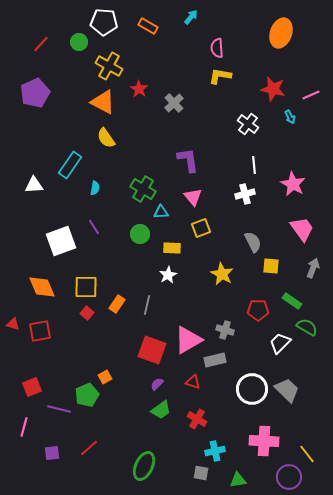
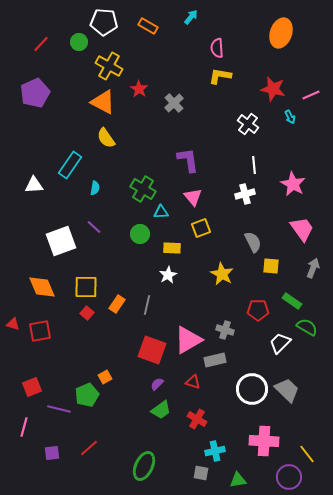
purple line at (94, 227): rotated 14 degrees counterclockwise
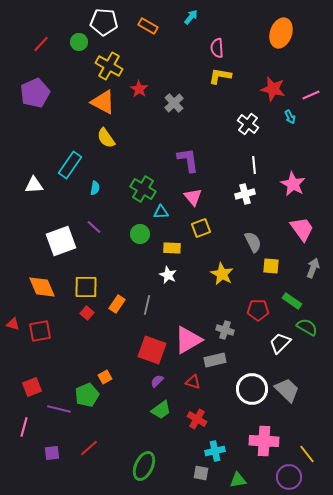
white star at (168, 275): rotated 18 degrees counterclockwise
purple semicircle at (157, 384): moved 3 px up
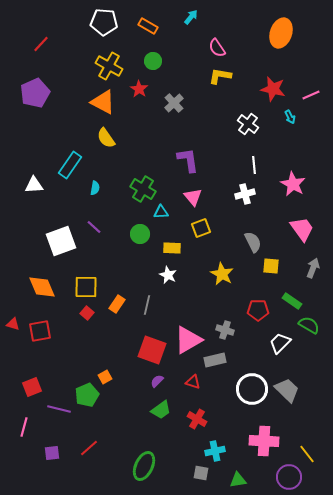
green circle at (79, 42): moved 74 px right, 19 px down
pink semicircle at (217, 48): rotated 30 degrees counterclockwise
green semicircle at (307, 327): moved 2 px right, 2 px up
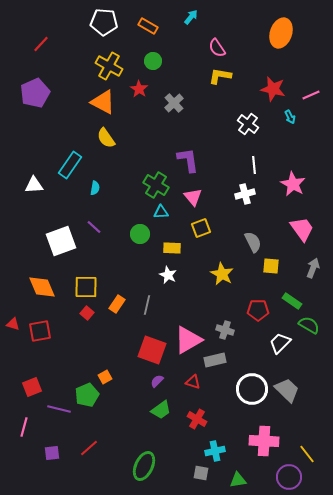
green cross at (143, 189): moved 13 px right, 4 px up
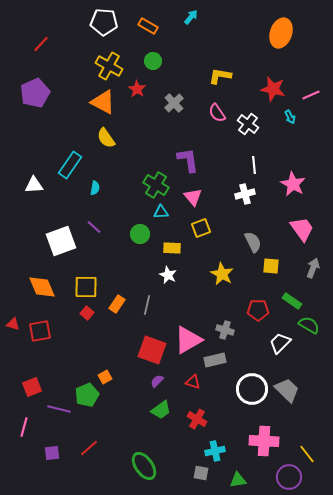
pink semicircle at (217, 48): moved 65 px down
red star at (139, 89): moved 2 px left
green ellipse at (144, 466): rotated 60 degrees counterclockwise
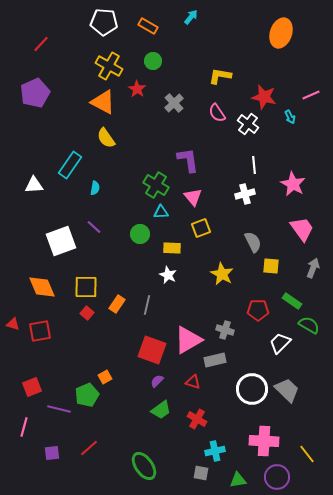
red star at (273, 89): moved 9 px left, 8 px down
purple circle at (289, 477): moved 12 px left
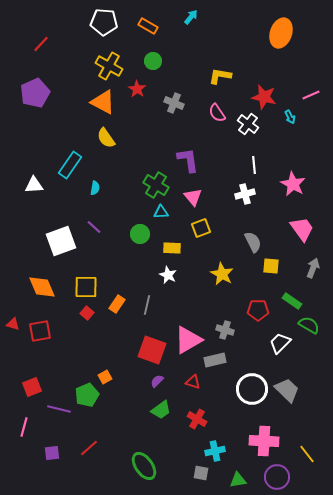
gray cross at (174, 103): rotated 24 degrees counterclockwise
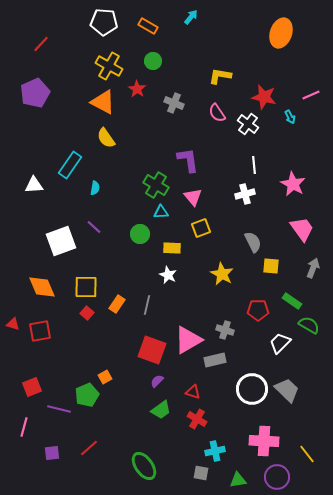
red triangle at (193, 382): moved 10 px down
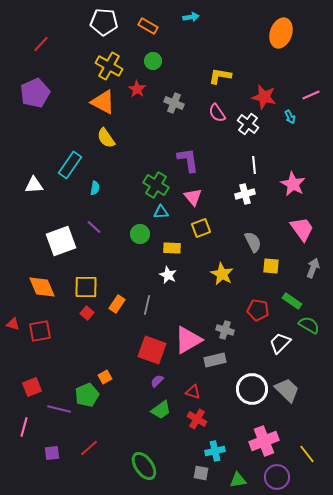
cyan arrow at (191, 17): rotated 42 degrees clockwise
red pentagon at (258, 310): rotated 10 degrees clockwise
pink cross at (264, 441): rotated 24 degrees counterclockwise
